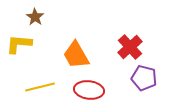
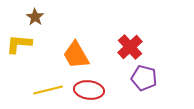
yellow line: moved 8 px right, 3 px down
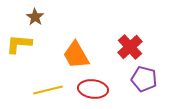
purple pentagon: moved 1 px down
red ellipse: moved 4 px right, 1 px up
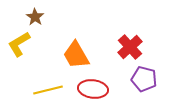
yellow L-shape: rotated 36 degrees counterclockwise
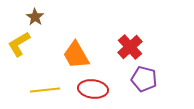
yellow line: moved 3 px left; rotated 8 degrees clockwise
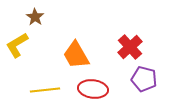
yellow L-shape: moved 2 px left, 1 px down
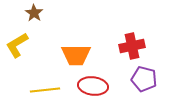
brown star: moved 1 px left, 4 px up
red cross: moved 2 px right, 1 px up; rotated 30 degrees clockwise
orange trapezoid: rotated 60 degrees counterclockwise
red ellipse: moved 3 px up
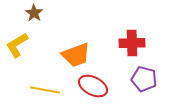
red cross: moved 3 px up; rotated 10 degrees clockwise
orange trapezoid: rotated 20 degrees counterclockwise
red ellipse: rotated 20 degrees clockwise
yellow line: rotated 16 degrees clockwise
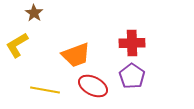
purple pentagon: moved 12 px left, 3 px up; rotated 20 degrees clockwise
